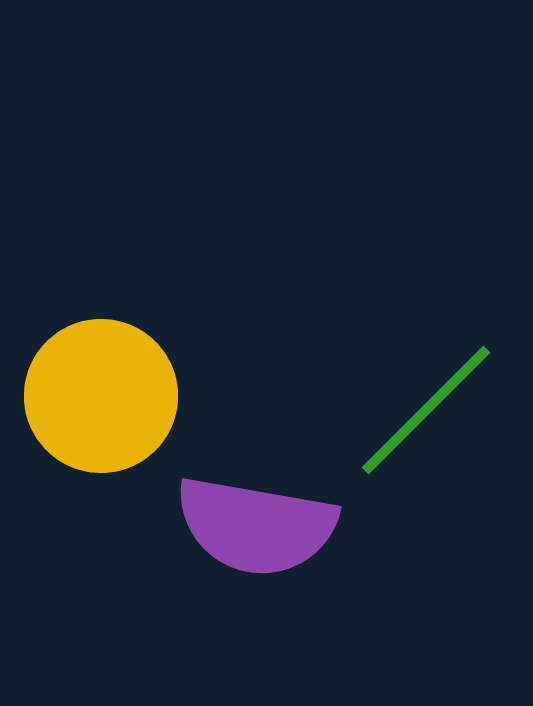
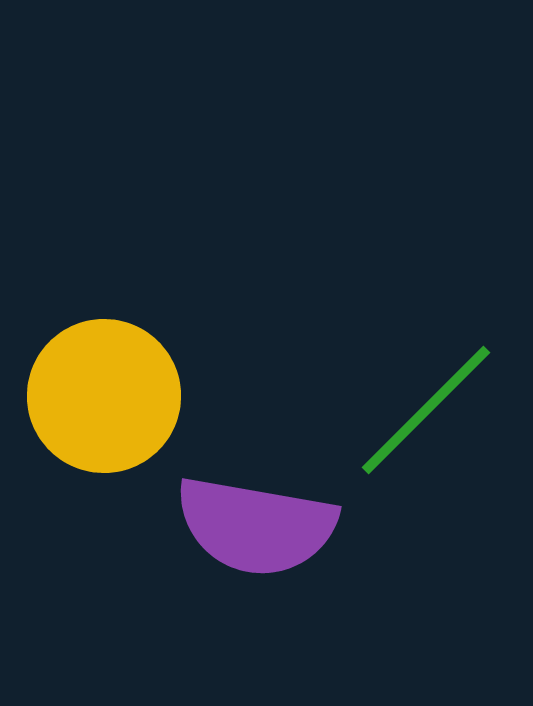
yellow circle: moved 3 px right
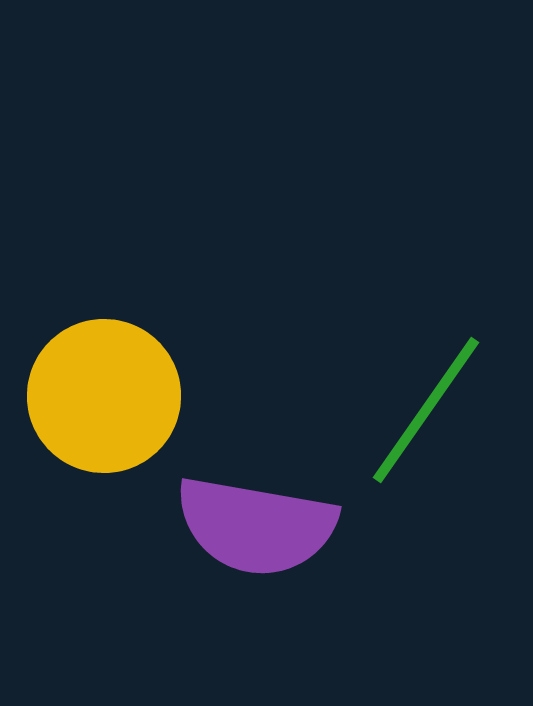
green line: rotated 10 degrees counterclockwise
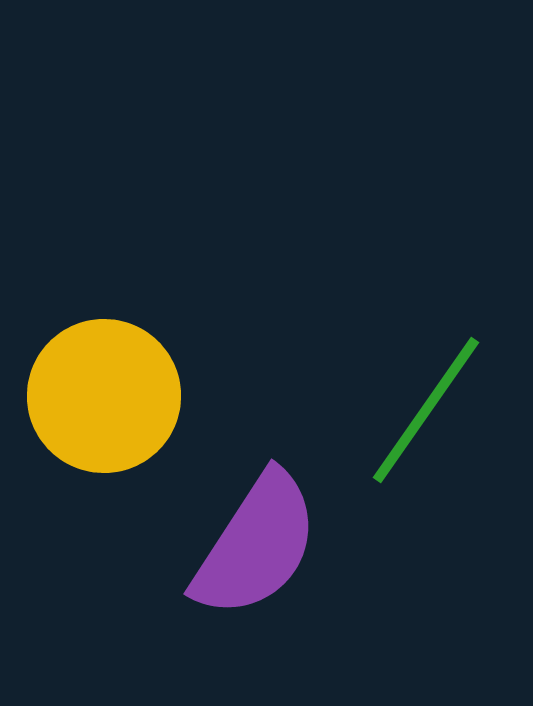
purple semicircle: moved 19 px down; rotated 67 degrees counterclockwise
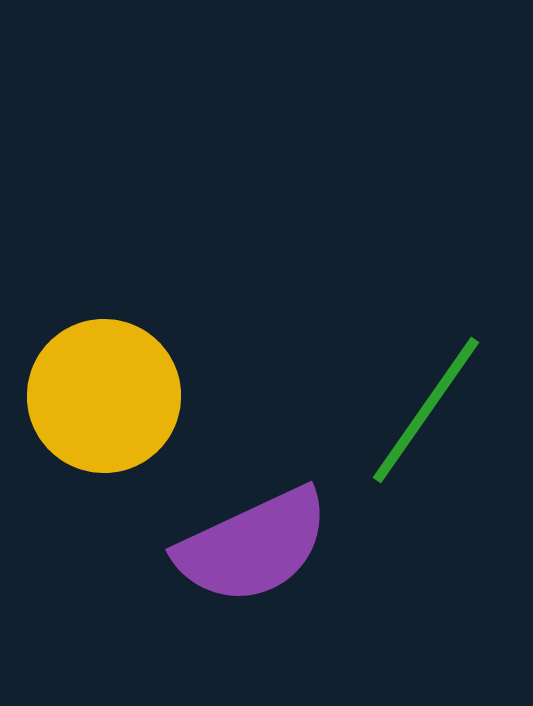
purple semicircle: moved 3 px left, 1 px down; rotated 32 degrees clockwise
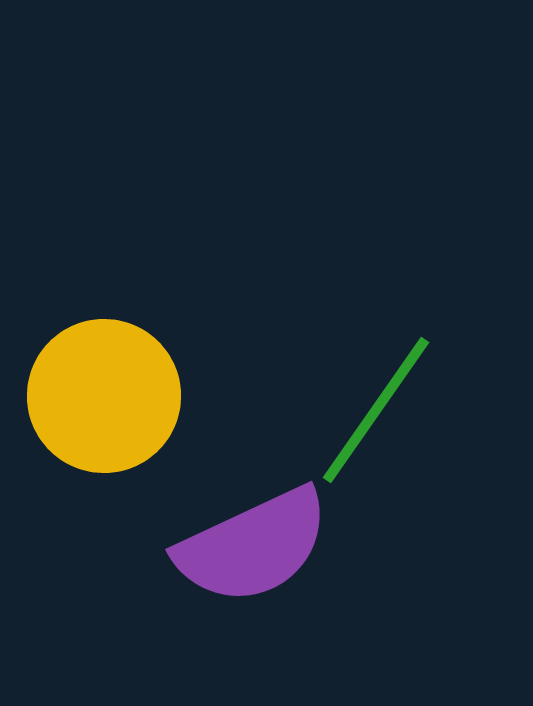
green line: moved 50 px left
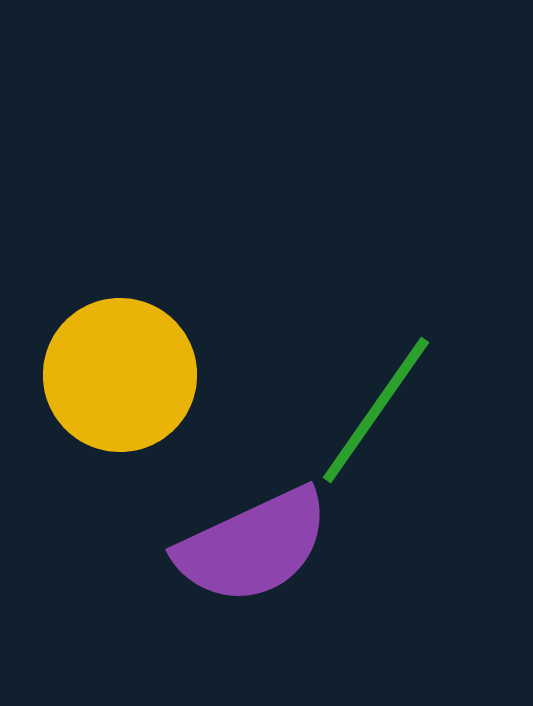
yellow circle: moved 16 px right, 21 px up
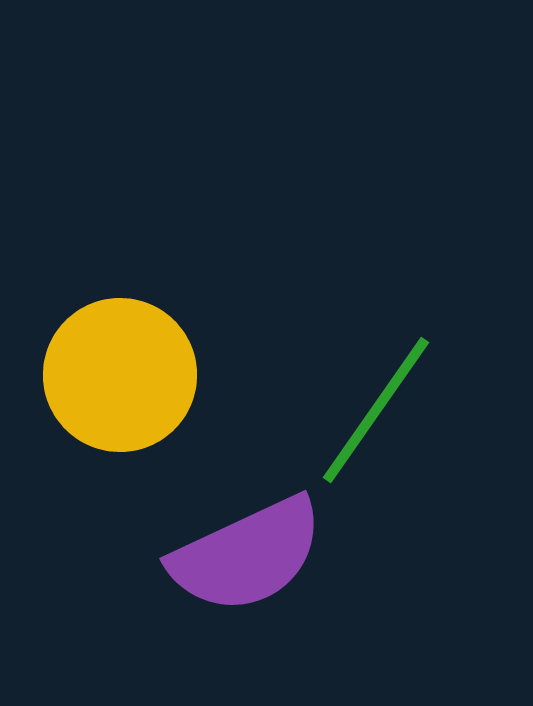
purple semicircle: moved 6 px left, 9 px down
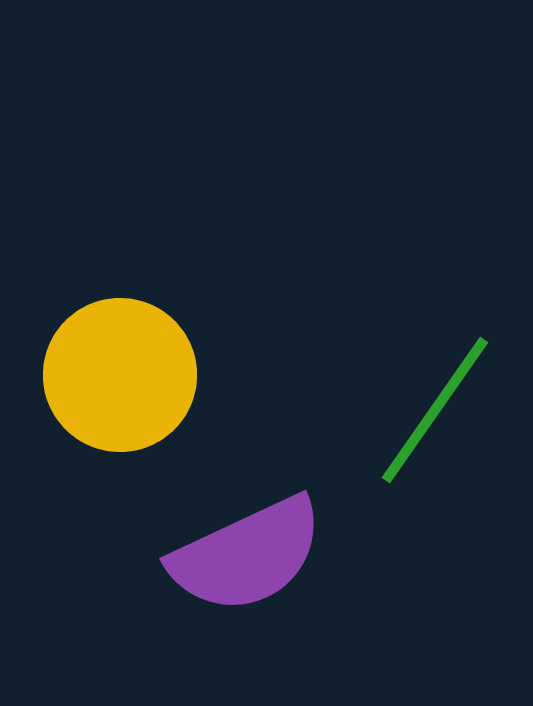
green line: moved 59 px right
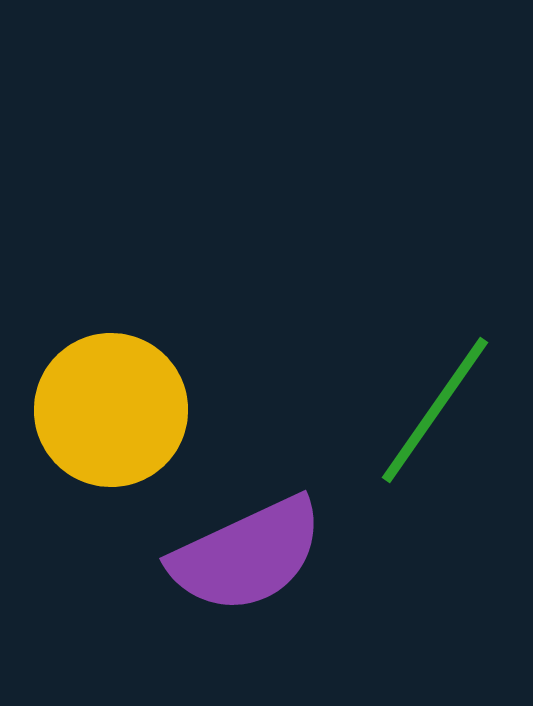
yellow circle: moved 9 px left, 35 px down
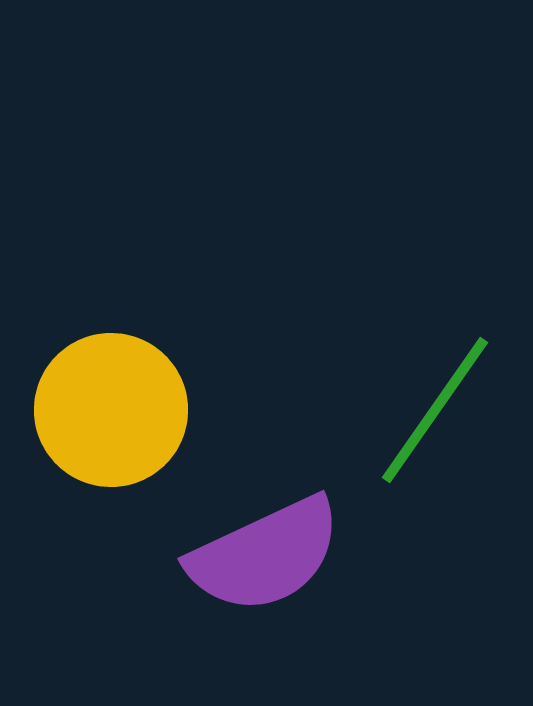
purple semicircle: moved 18 px right
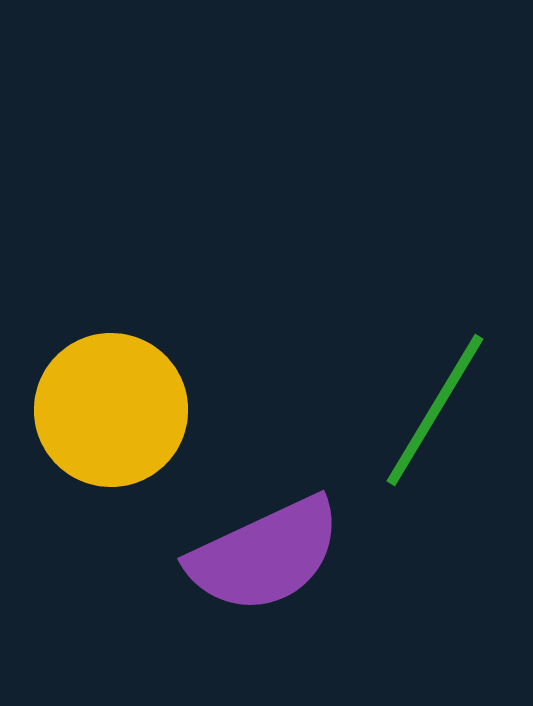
green line: rotated 4 degrees counterclockwise
